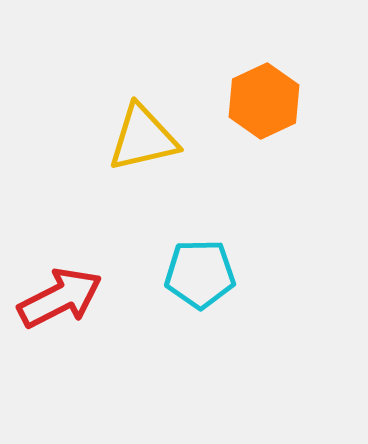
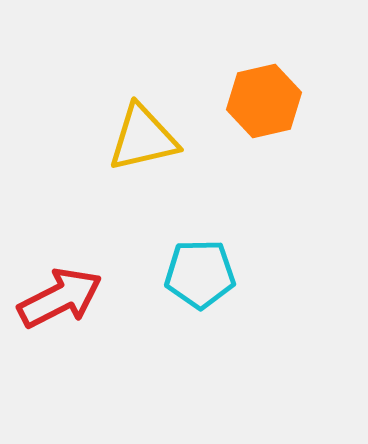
orange hexagon: rotated 12 degrees clockwise
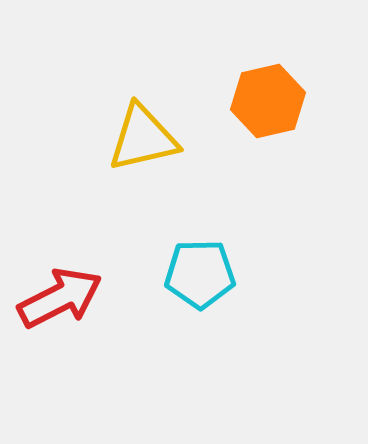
orange hexagon: moved 4 px right
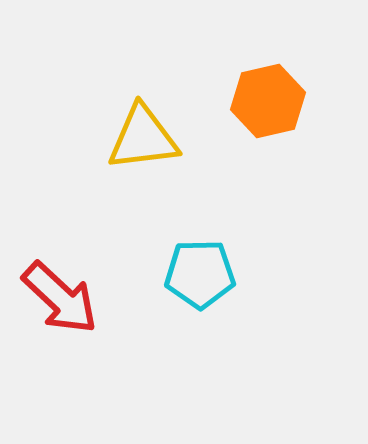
yellow triangle: rotated 6 degrees clockwise
red arrow: rotated 70 degrees clockwise
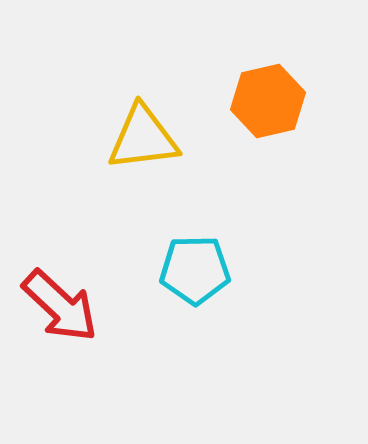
cyan pentagon: moved 5 px left, 4 px up
red arrow: moved 8 px down
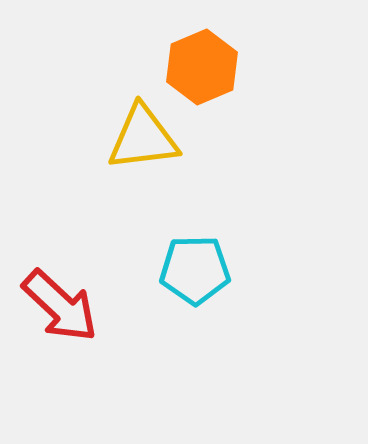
orange hexagon: moved 66 px left, 34 px up; rotated 10 degrees counterclockwise
